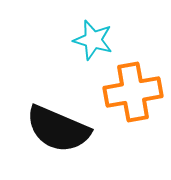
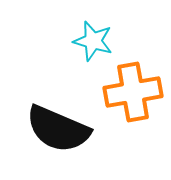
cyan star: moved 1 px down
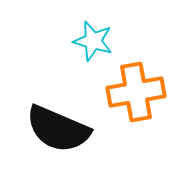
orange cross: moved 3 px right
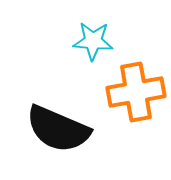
cyan star: rotated 12 degrees counterclockwise
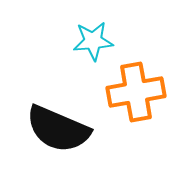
cyan star: rotated 9 degrees counterclockwise
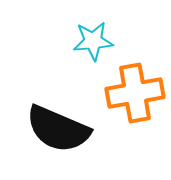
orange cross: moved 1 px left, 1 px down
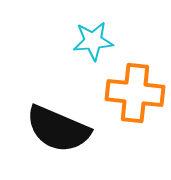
orange cross: rotated 16 degrees clockwise
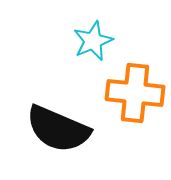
cyan star: rotated 18 degrees counterclockwise
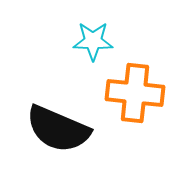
cyan star: rotated 24 degrees clockwise
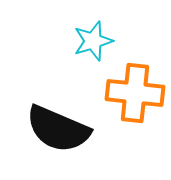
cyan star: rotated 18 degrees counterclockwise
